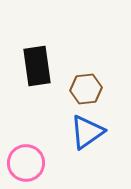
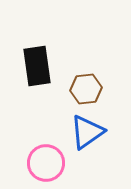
pink circle: moved 20 px right
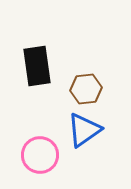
blue triangle: moved 3 px left, 2 px up
pink circle: moved 6 px left, 8 px up
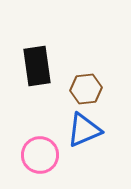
blue triangle: rotated 12 degrees clockwise
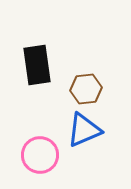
black rectangle: moved 1 px up
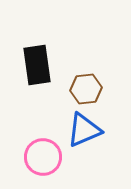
pink circle: moved 3 px right, 2 px down
